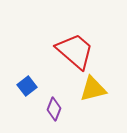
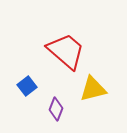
red trapezoid: moved 9 px left
purple diamond: moved 2 px right
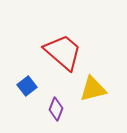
red trapezoid: moved 3 px left, 1 px down
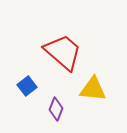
yellow triangle: rotated 20 degrees clockwise
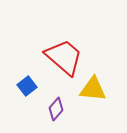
red trapezoid: moved 1 px right, 5 px down
purple diamond: rotated 20 degrees clockwise
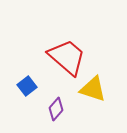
red trapezoid: moved 3 px right
yellow triangle: rotated 12 degrees clockwise
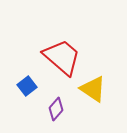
red trapezoid: moved 5 px left
yellow triangle: rotated 16 degrees clockwise
